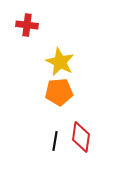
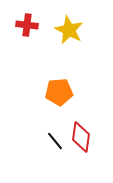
yellow star: moved 9 px right, 32 px up
black line: rotated 48 degrees counterclockwise
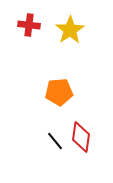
red cross: moved 2 px right
yellow star: moved 1 px right; rotated 12 degrees clockwise
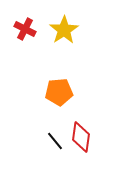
red cross: moved 4 px left, 4 px down; rotated 20 degrees clockwise
yellow star: moved 6 px left
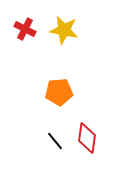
yellow star: rotated 28 degrees counterclockwise
red diamond: moved 6 px right, 1 px down
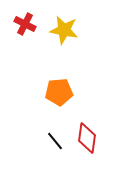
red cross: moved 5 px up
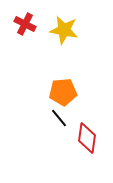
orange pentagon: moved 4 px right
black line: moved 4 px right, 23 px up
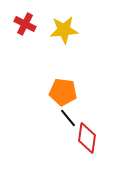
yellow star: rotated 16 degrees counterclockwise
orange pentagon: rotated 12 degrees clockwise
black line: moved 9 px right
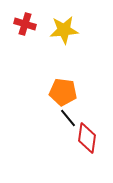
red cross: rotated 10 degrees counterclockwise
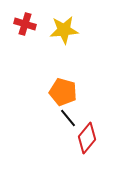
orange pentagon: rotated 8 degrees clockwise
red diamond: rotated 32 degrees clockwise
